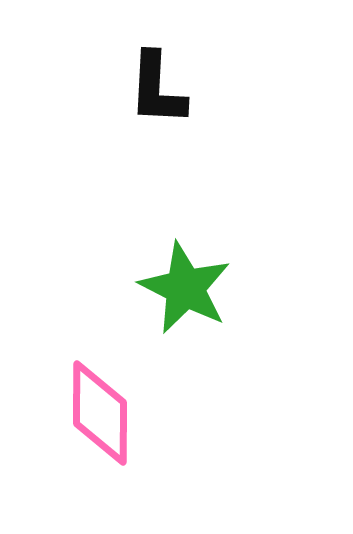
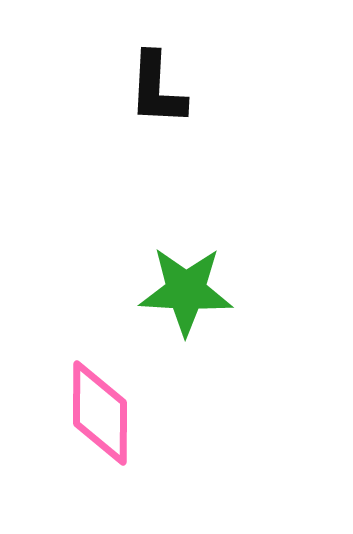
green star: moved 1 px right, 3 px down; rotated 24 degrees counterclockwise
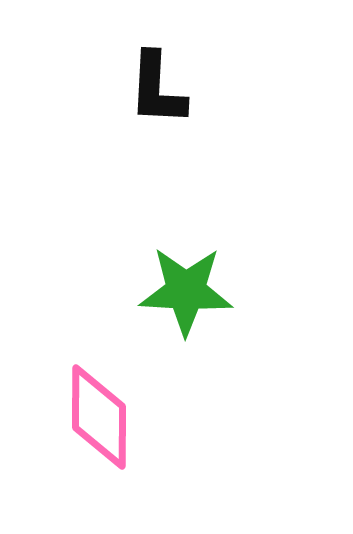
pink diamond: moved 1 px left, 4 px down
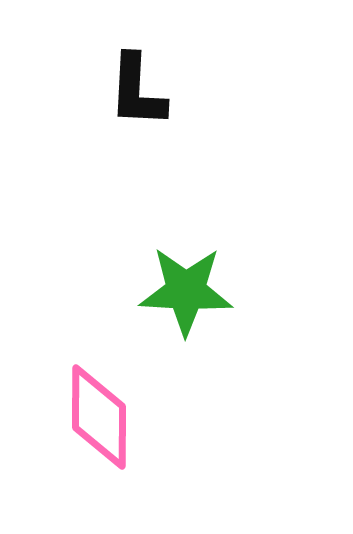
black L-shape: moved 20 px left, 2 px down
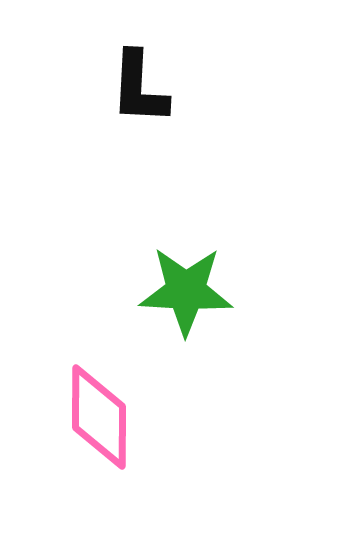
black L-shape: moved 2 px right, 3 px up
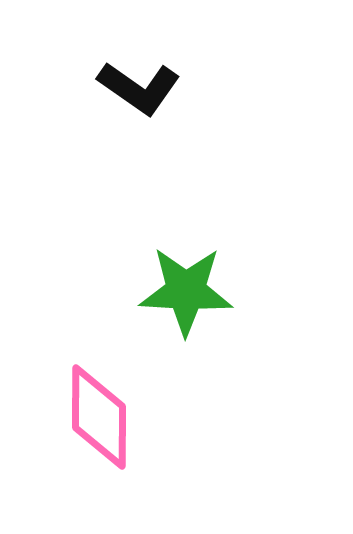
black L-shape: rotated 58 degrees counterclockwise
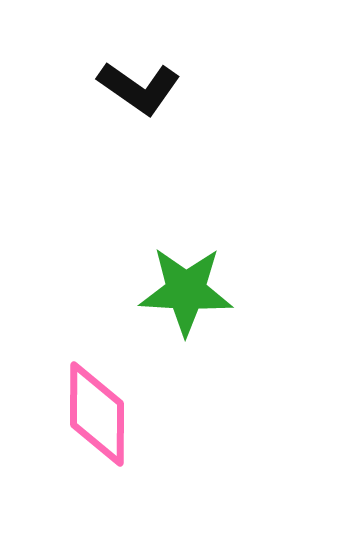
pink diamond: moved 2 px left, 3 px up
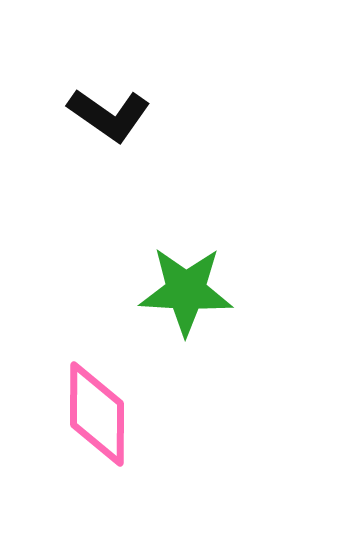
black L-shape: moved 30 px left, 27 px down
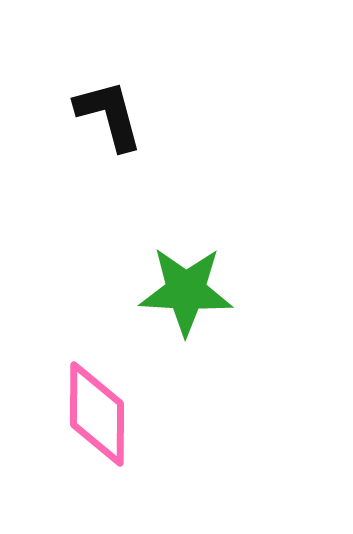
black L-shape: rotated 140 degrees counterclockwise
